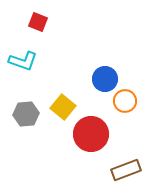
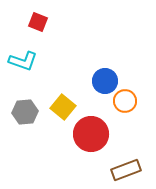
blue circle: moved 2 px down
gray hexagon: moved 1 px left, 2 px up
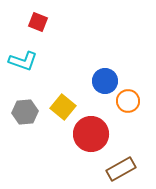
orange circle: moved 3 px right
brown rectangle: moved 5 px left, 1 px up; rotated 8 degrees counterclockwise
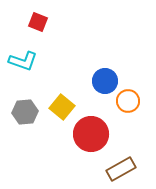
yellow square: moved 1 px left
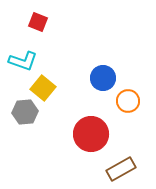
blue circle: moved 2 px left, 3 px up
yellow square: moved 19 px left, 19 px up
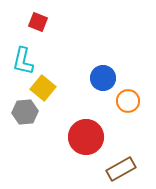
cyan L-shape: rotated 84 degrees clockwise
red circle: moved 5 px left, 3 px down
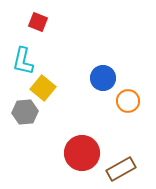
red circle: moved 4 px left, 16 px down
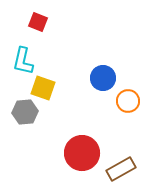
yellow square: rotated 20 degrees counterclockwise
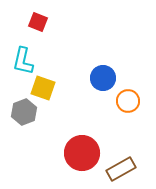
gray hexagon: moved 1 px left; rotated 15 degrees counterclockwise
